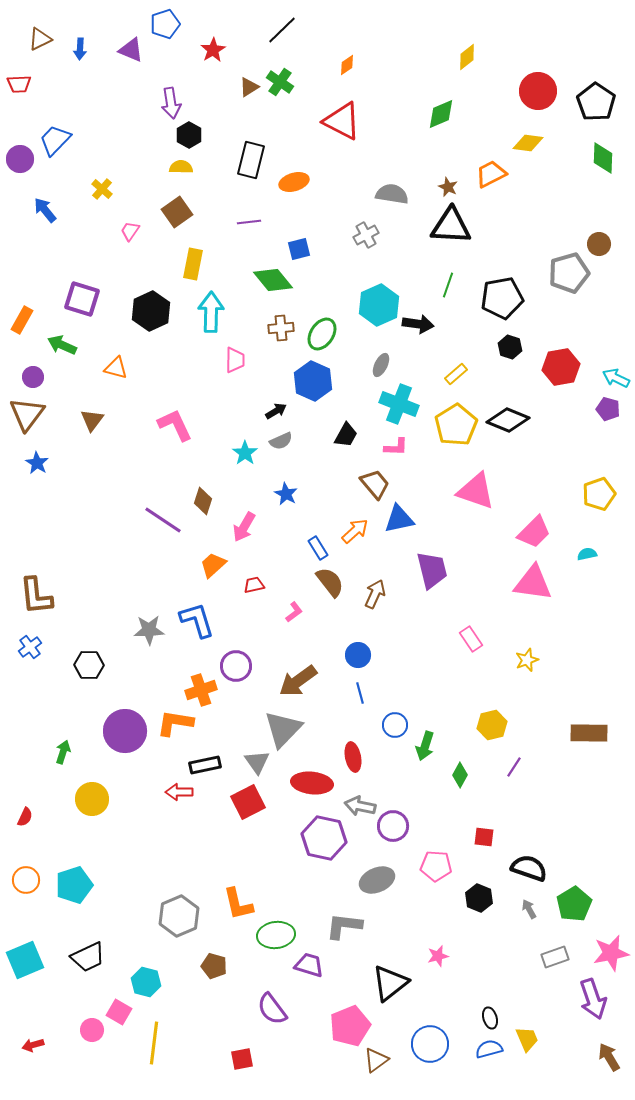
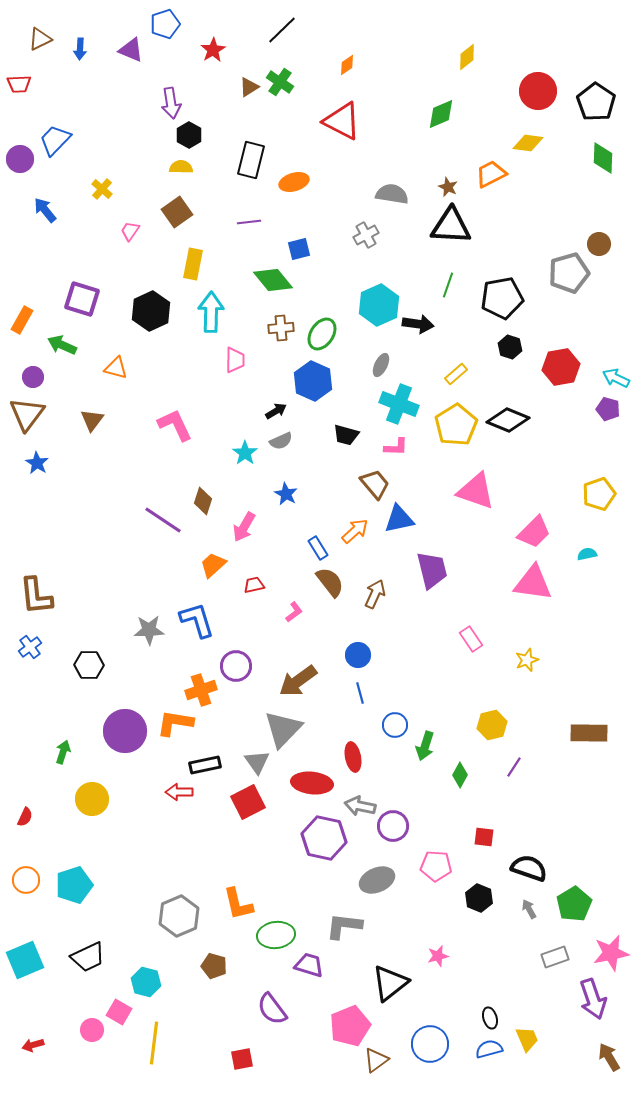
black trapezoid at (346, 435): rotated 76 degrees clockwise
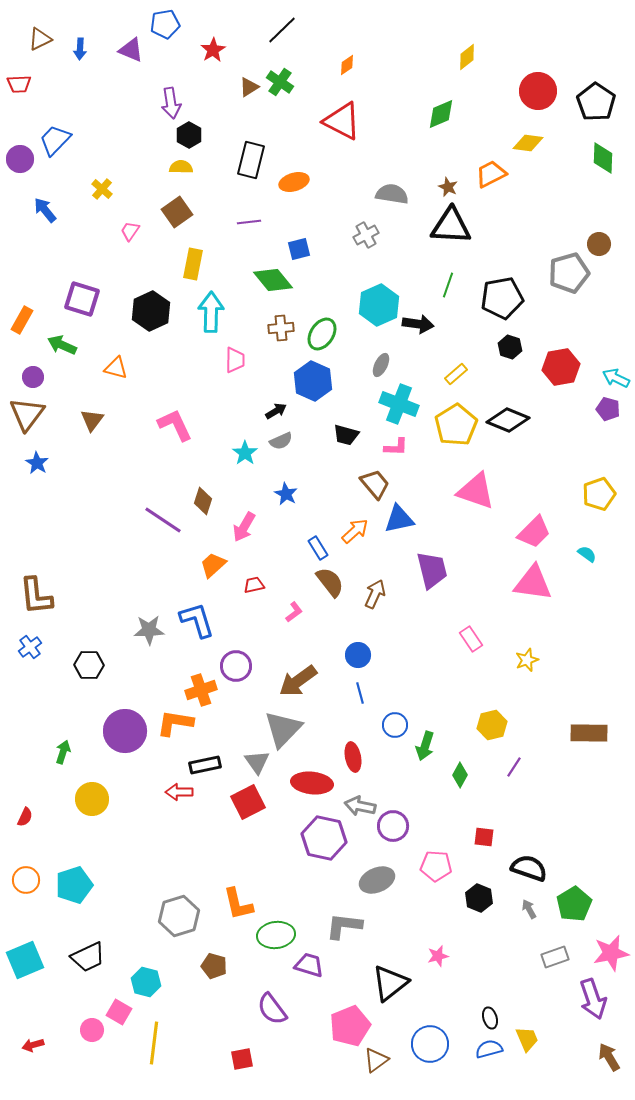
blue pentagon at (165, 24): rotated 8 degrees clockwise
cyan semicircle at (587, 554): rotated 48 degrees clockwise
gray hexagon at (179, 916): rotated 6 degrees clockwise
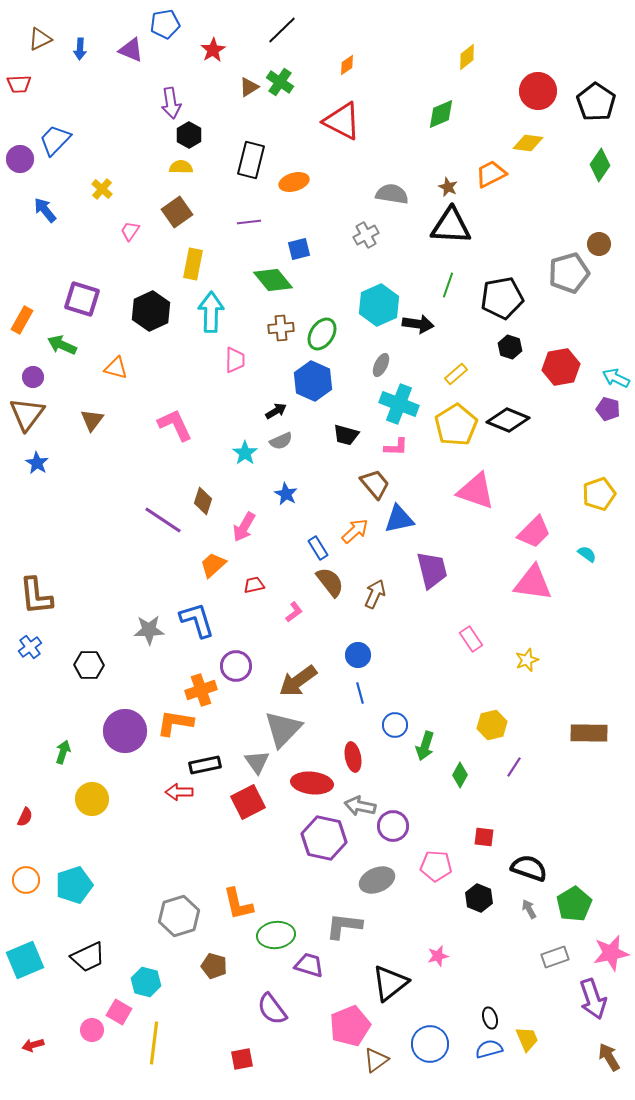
green diamond at (603, 158): moved 3 px left, 7 px down; rotated 32 degrees clockwise
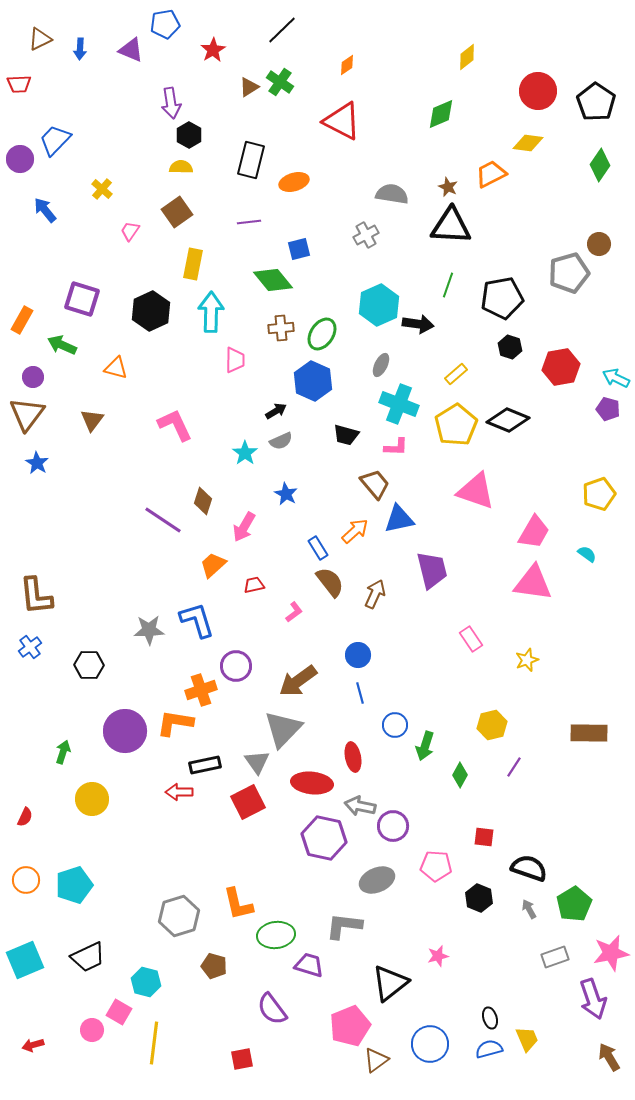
pink trapezoid at (534, 532): rotated 15 degrees counterclockwise
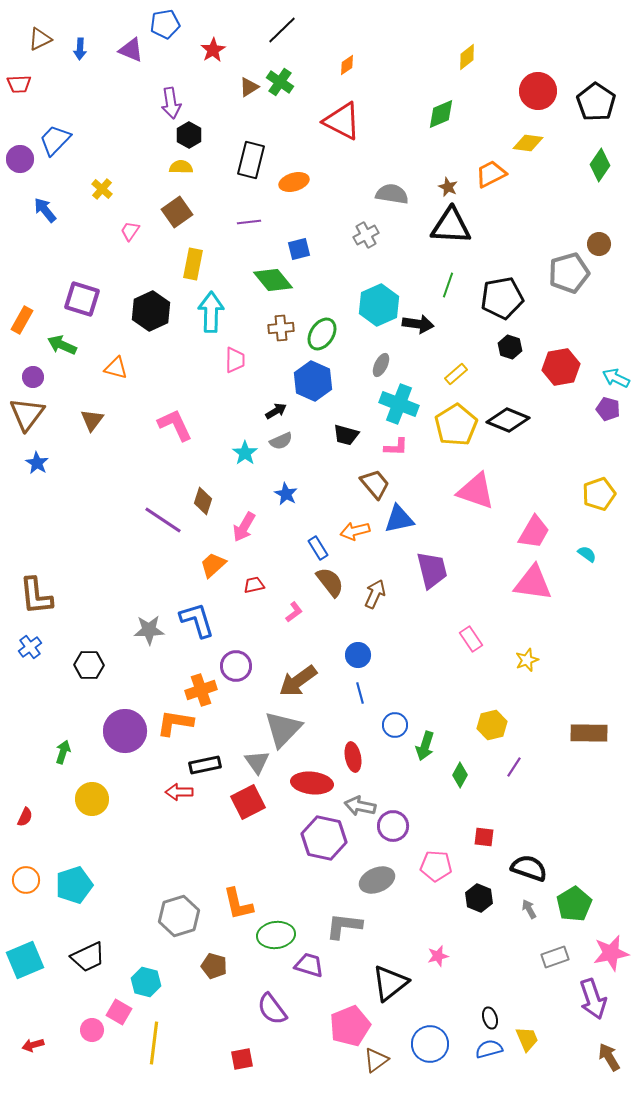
orange arrow at (355, 531): rotated 152 degrees counterclockwise
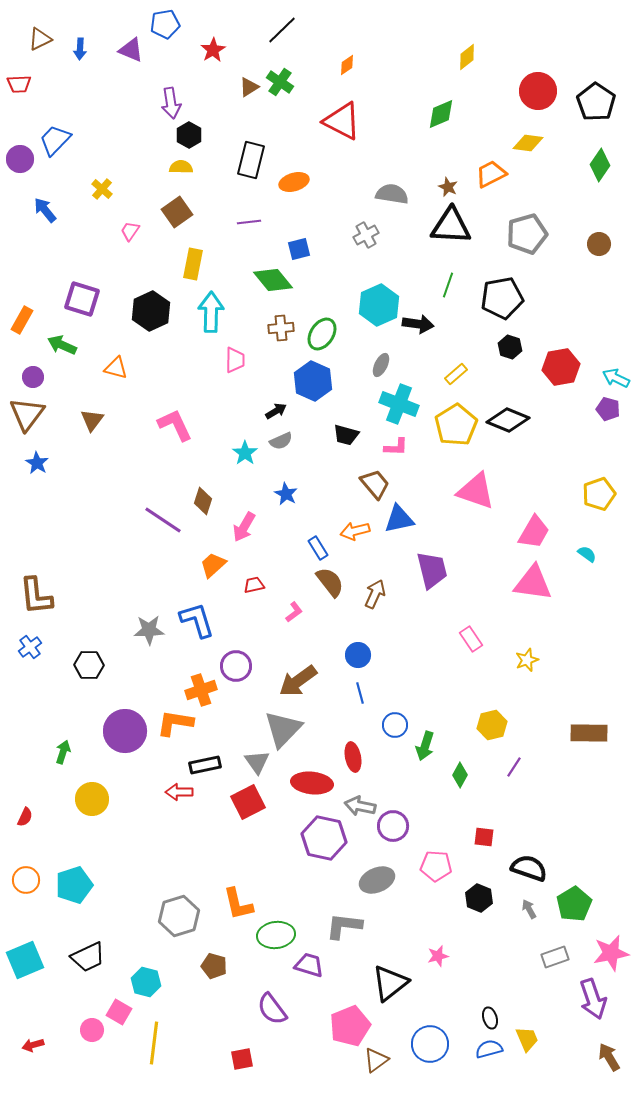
gray pentagon at (569, 273): moved 42 px left, 39 px up
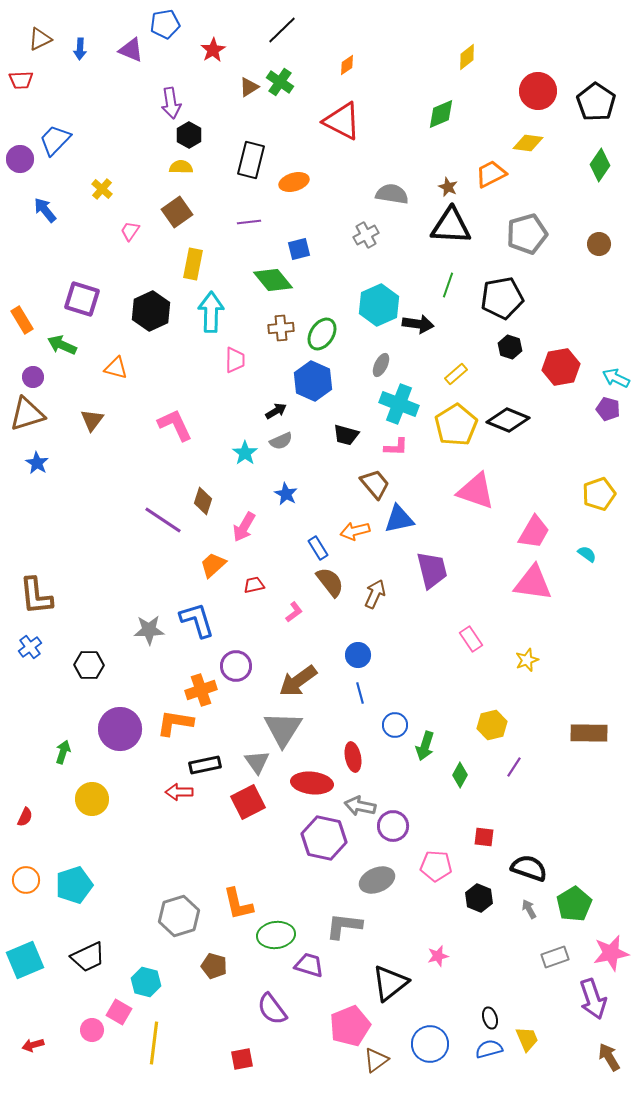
red trapezoid at (19, 84): moved 2 px right, 4 px up
orange rectangle at (22, 320): rotated 60 degrees counterclockwise
brown triangle at (27, 414): rotated 36 degrees clockwise
gray triangle at (283, 729): rotated 12 degrees counterclockwise
purple circle at (125, 731): moved 5 px left, 2 px up
